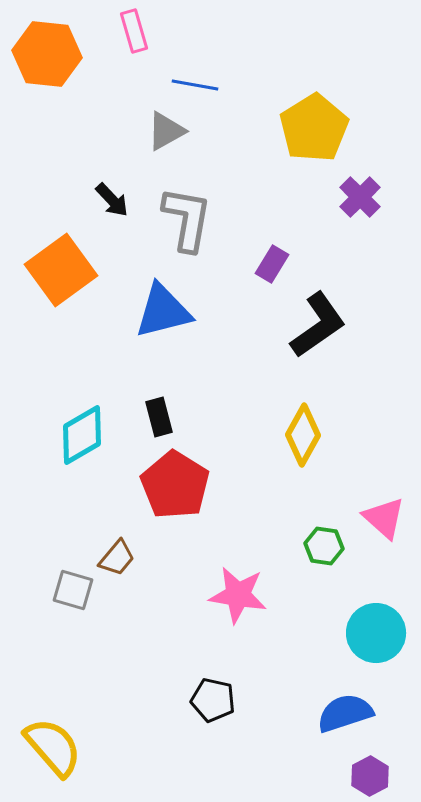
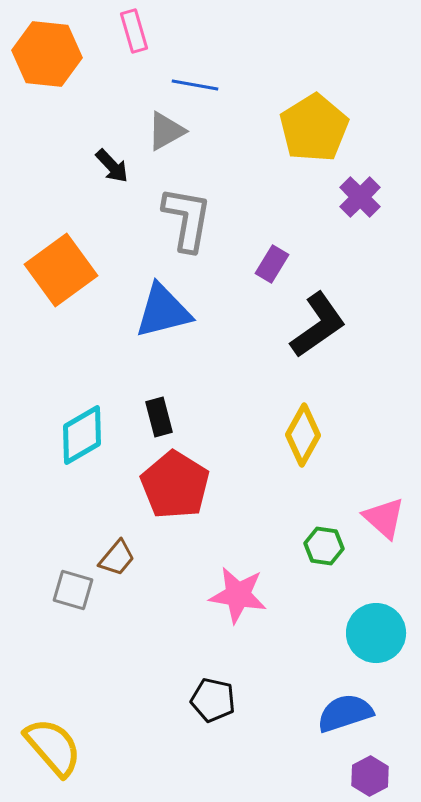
black arrow: moved 34 px up
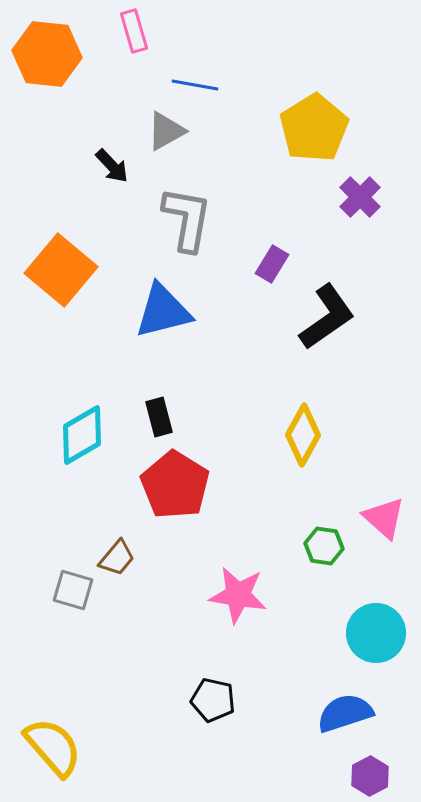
orange square: rotated 14 degrees counterclockwise
black L-shape: moved 9 px right, 8 px up
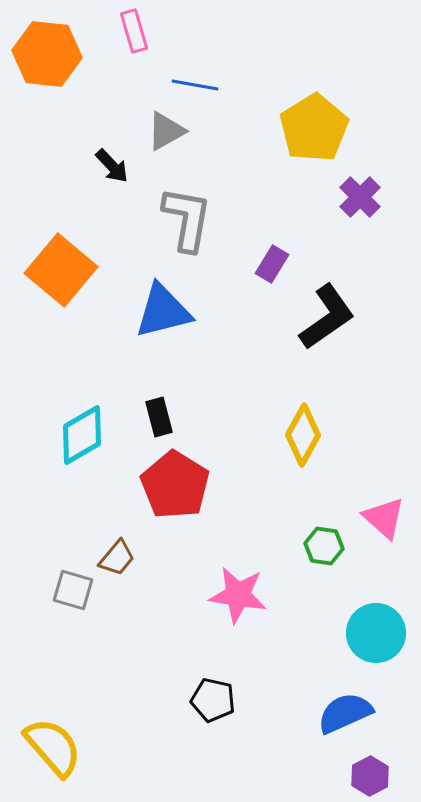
blue semicircle: rotated 6 degrees counterclockwise
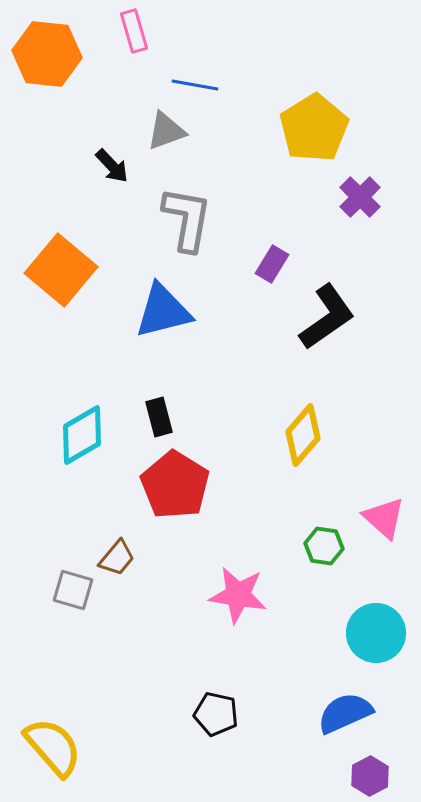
gray triangle: rotated 9 degrees clockwise
yellow diamond: rotated 12 degrees clockwise
black pentagon: moved 3 px right, 14 px down
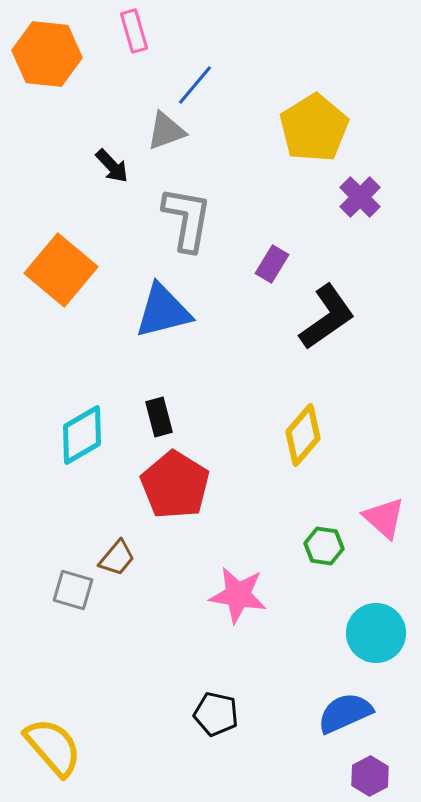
blue line: rotated 60 degrees counterclockwise
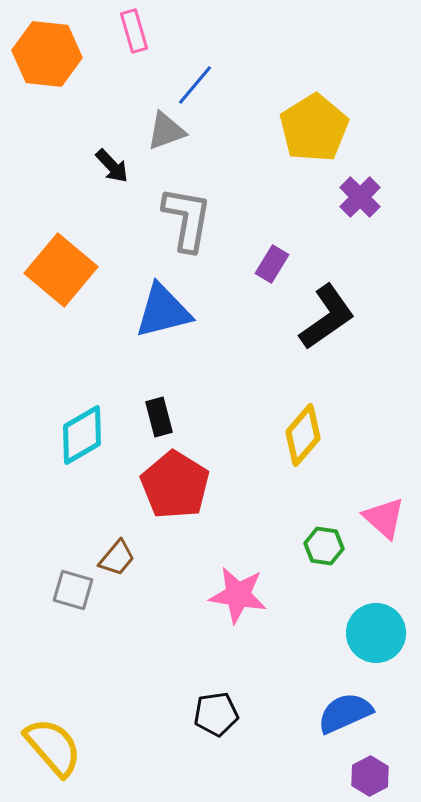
black pentagon: rotated 21 degrees counterclockwise
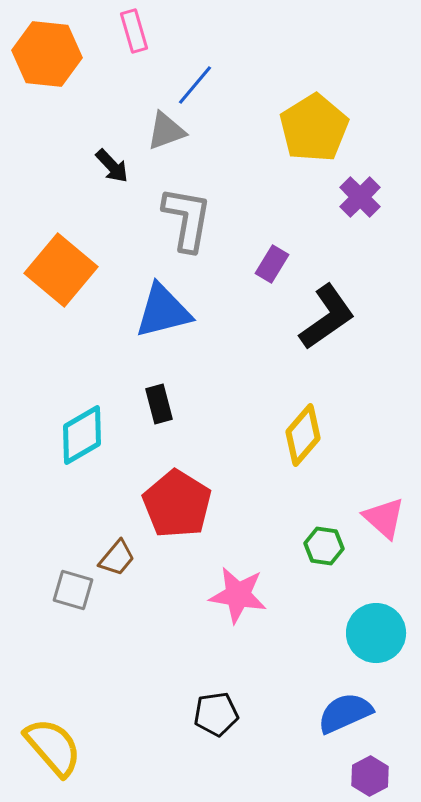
black rectangle: moved 13 px up
red pentagon: moved 2 px right, 19 px down
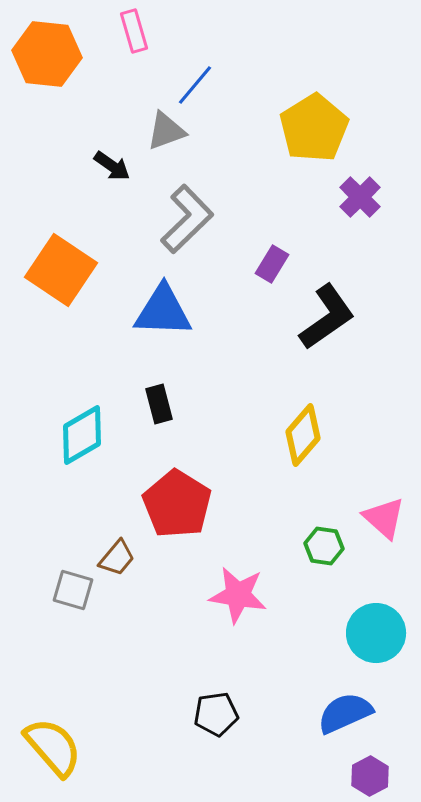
black arrow: rotated 12 degrees counterclockwise
gray L-shape: rotated 36 degrees clockwise
orange square: rotated 6 degrees counterclockwise
blue triangle: rotated 16 degrees clockwise
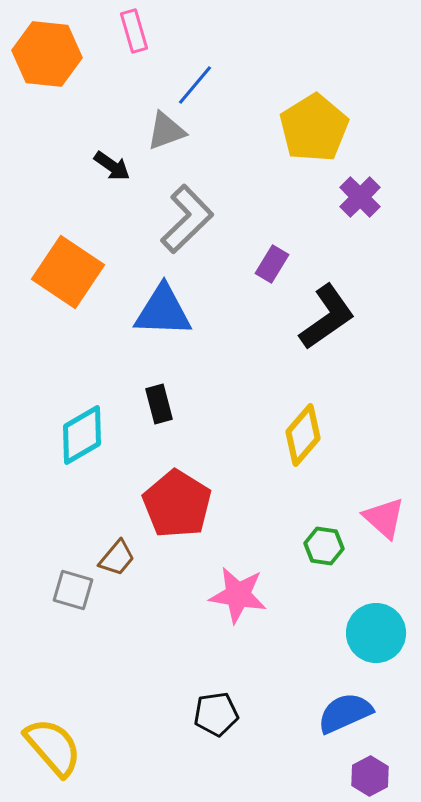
orange square: moved 7 px right, 2 px down
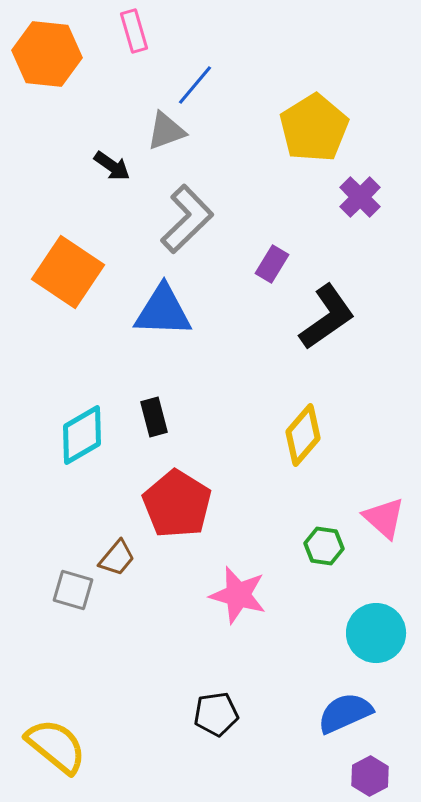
black rectangle: moved 5 px left, 13 px down
pink star: rotated 6 degrees clockwise
yellow semicircle: moved 3 px right, 1 px up; rotated 10 degrees counterclockwise
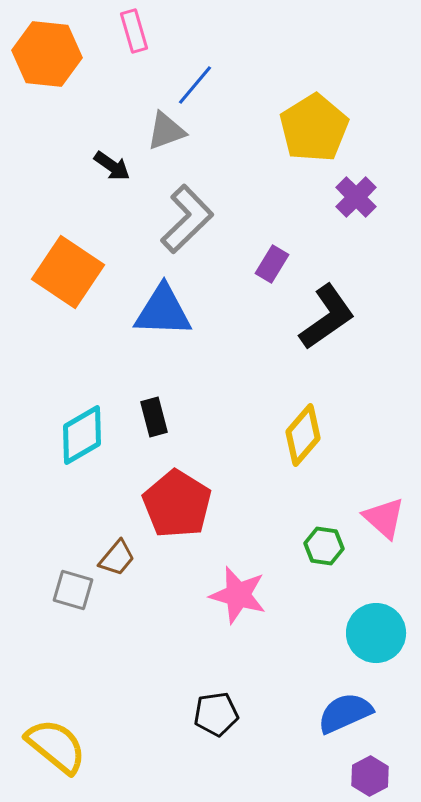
purple cross: moved 4 px left
